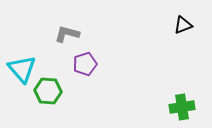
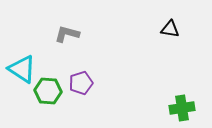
black triangle: moved 13 px left, 4 px down; rotated 30 degrees clockwise
purple pentagon: moved 4 px left, 19 px down
cyan triangle: rotated 16 degrees counterclockwise
green cross: moved 1 px down
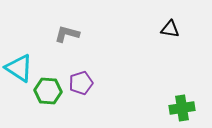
cyan triangle: moved 3 px left, 1 px up
